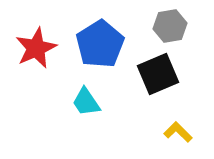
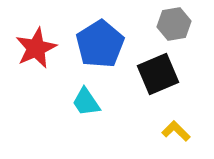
gray hexagon: moved 4 px right, 2 px up
yellow L-shape: moved 2 px left, 1 px up
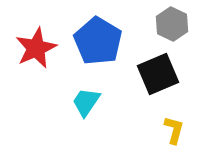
gray hexagon: moved 2 px left; rotated 24 degrees counterclockwise
blue pentagon: moved 2 px left, 3 px up; rotated 9 degrees counterclockwise
cyan trapezoid: rotated 68 degrees clockwise
yellow L-shape: moved 2 px left, 1 px up; rotated 60 degrees clockwise
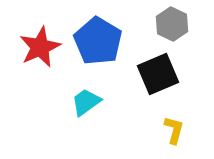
red star: moved 4 px right, 1 px up
cyan trapezoid: rotated 20 degrees clockwise
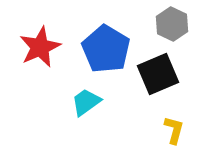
blue pentagon: moved 8 px right, 8 px down
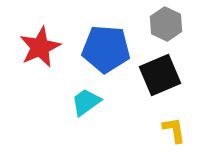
gray hexagon: moved 6 px left
blue pentagon: rotated 27 degrees counterclockwise
black square: moved 2 px right, 1 px down
yellow L-shape: rotated 24 degrees counterclockwise
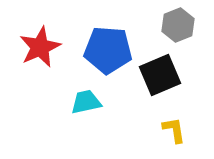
gray hexagon: moved 12 px right, 1 px down; rotated 12 degrees clockwise
blue pentagon: moved 2 px right, 1 px down
cyan trapezoid: rotated 24 degrees clockwise
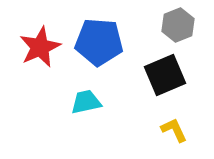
blue pentagon: moved 9 px left, 8 px up
black square: moved 5 px right
yellow L-shape: rotated 16 degrees counterclockwise
